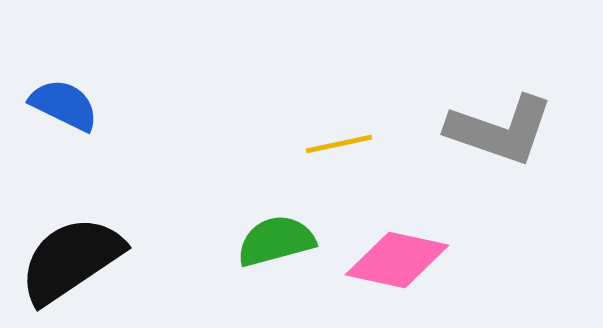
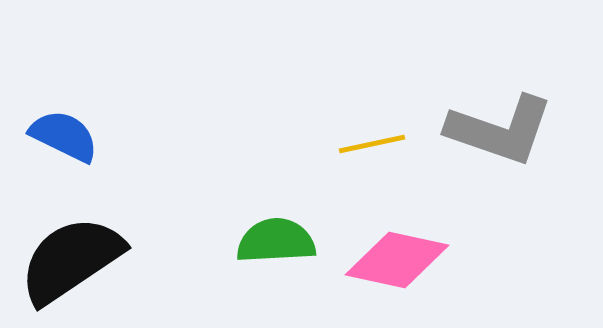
blue semicircle: moved 31 px down
yellow line: moved 33 px right
green semicircle: rotated 12 degrees clockwise
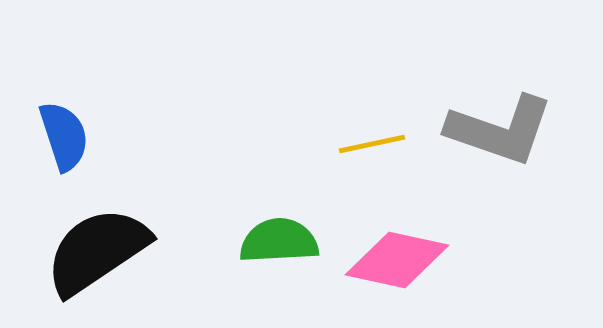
blue semicircle: rotated 46 degrees clockwise
green semicircle: moved 3 px right
black semicircle: moved 26 px right, 9 px up
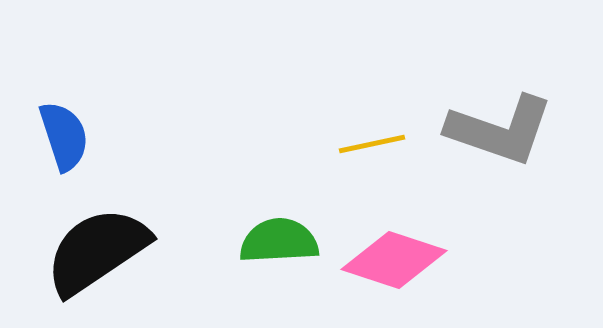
pink diamond: moved 3 px left; rotated 6 degrees clockwise
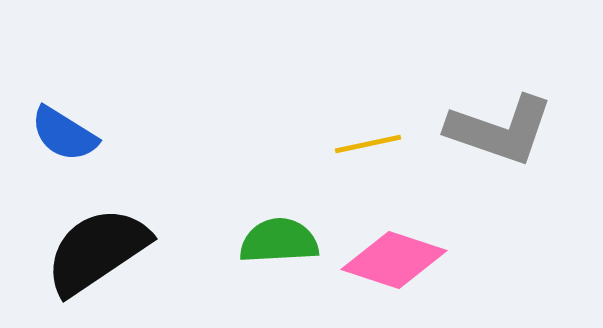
blue semicircle: moved 2 px up; rotated 140 degrees clockwise
yellow line: moved 4 px left
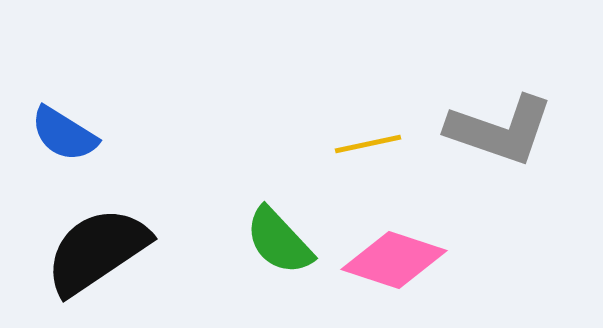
green semicircle: rotated 130 degrees counterclockwise
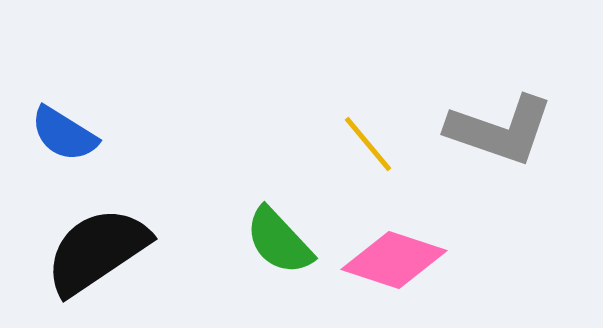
yellow line: rotated 62 degrees clockwise
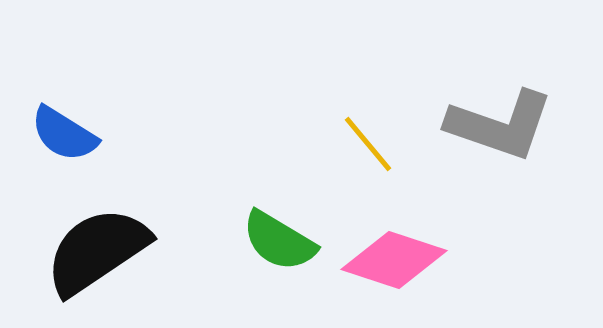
gray L-shape: moved 5 px up
green semicircle: rotated 16 degrees counterclockwise
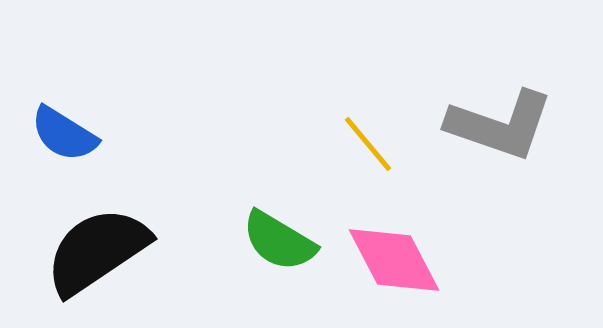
pink diamond: rotated 44 degrees clockwise
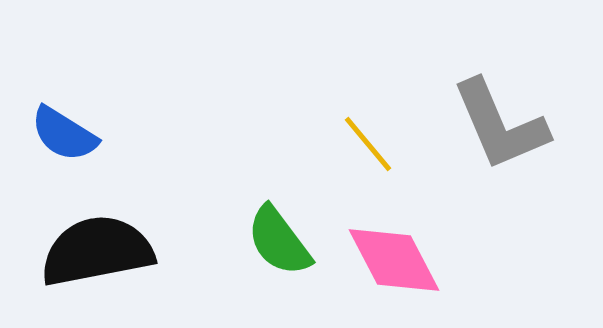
gray L-shape: rotated 48 degrees clockwise
green semicircle: rotated 22 degrees clockwise
black semicircle: rotated 23 degrees clockwise
